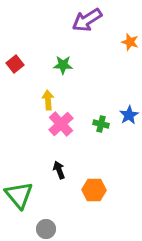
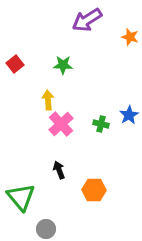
orange star: moved 5 px up
green triangle: moved 2 px right, 2 px down
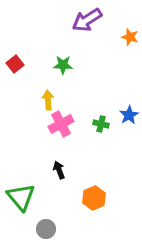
pink cross: rotated 15 degrees clockwise
orange hexagon: moved 8 px down; rotated 25 degrees counterclockwise
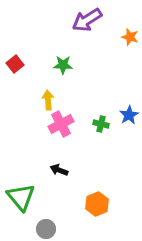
black arrow: rotated 48 degrees counterclockwise
orange hexagon: moved 3 px right, 6 px down
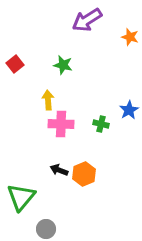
green star: rotated 12 degrees clockwise
blue star: moved 5 px up
pink cross: rotated 30 degrees clockwise
green triangle: rotated 20 degrees clockwise
orange hexagon: moved 13 px left, 30 px up
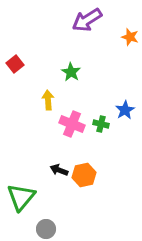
green star: moved 8 px right, 7 px down; rotated 18 degrees clockwise
blue star: moved 4 px left
pink cross: moved 11 px right; rotated 20 degrees clockwise
orange hexagon: moved 1 px down; rotated 10 degrees clockwise
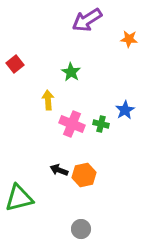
orange star: moved 1 px left, 2 px down; rotated 12 degrees counterclockwise
green triangle: moved 2 px left, 1 px down; rotated 36 degrees clockwise
gray circle: moved 35 px right
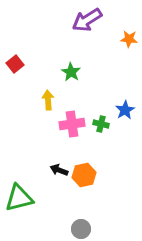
pink cross: rotated 30 degrees counterclockwise
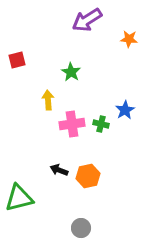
red square: moved 2 px right, 4 px up; rotated 24 degrees clockwise
orange hexagon: moved 4 px right, 1 px down
gray circle: moved 1 px up
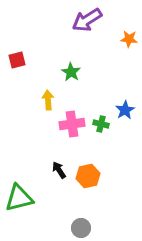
black arrow: rotated 36 degrees clockwise
